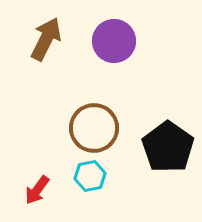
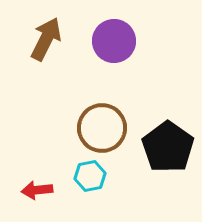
brown circle: moved 8 px right
red arrow: rotated 48 degrees clockwise
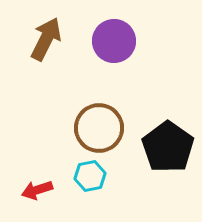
brown circle: moved 3 px left
red arrow: rotated 12 degrees counterclockwise
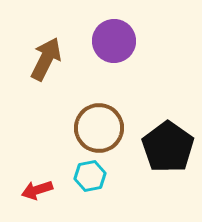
brown arrow: moved 20 px down
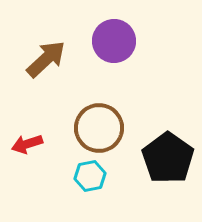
brown arrow: rotated 21 degrees clockwise
black pentagon: moved 11 px down
red arrow: moved 10 px left, 46 px up
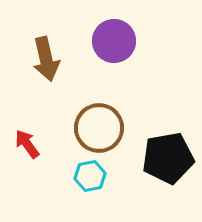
brown arrow: rotated 120 degrees clockwise
red arrow: rotated 72 degrees clockwise
black pentagon: rotated 27 degrees clockwise
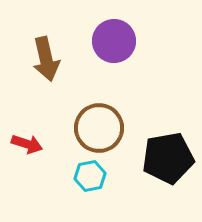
red arrow: rotated 144 degrees clockwise
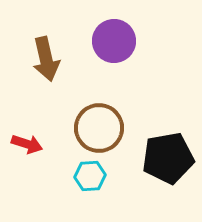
cyan hexagon: rotated 8 degrees clockwise
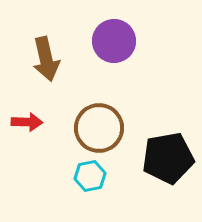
red arrow: moved 22 px up; rotated 16 degrees counterclockwise
cyan hexagon: rotated 8 degrees counterclockwise
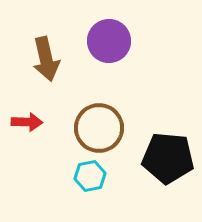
purple circle: moved 5 px left
black pentagon: rotated 15 degrees clockwise
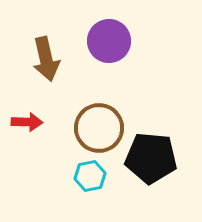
black pentagon: moved 17 px left
